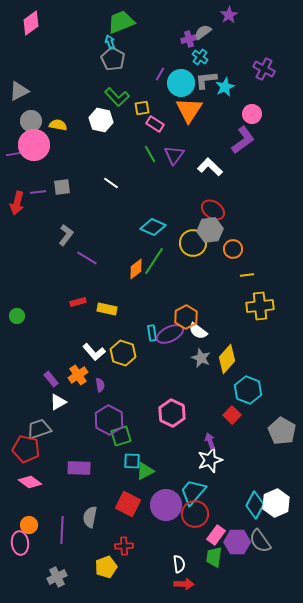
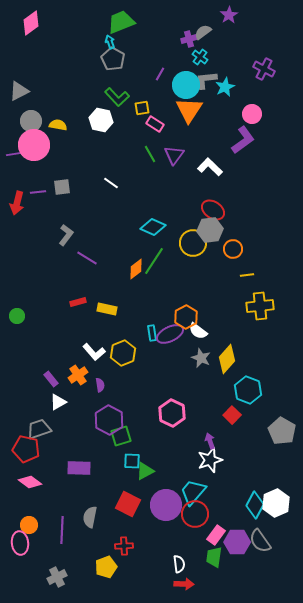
cyan circle at (181, 83): moved 5 px right, 2 px down
yellow hexagon at (123, 353): rotated 20 degrees clockwise
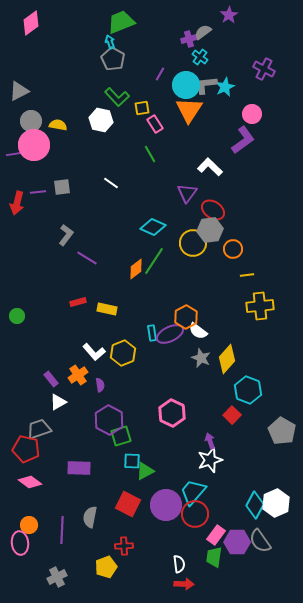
gray L-shape at (206, 80): moved 5 px down
pink rectangle at (155, 124): rotated 24 degrees clockwise
purple triangle at (174, 155): moved 13 px right, 38 px down
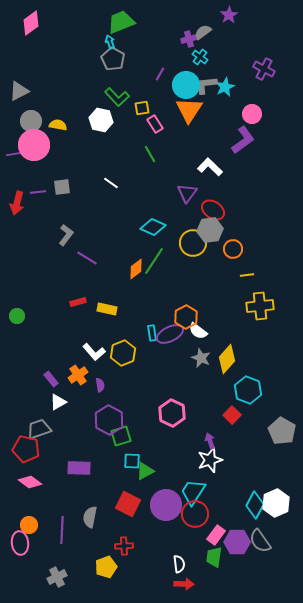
cyan trapezoid at (193, 492): rotated 8 degrees counterclockwise
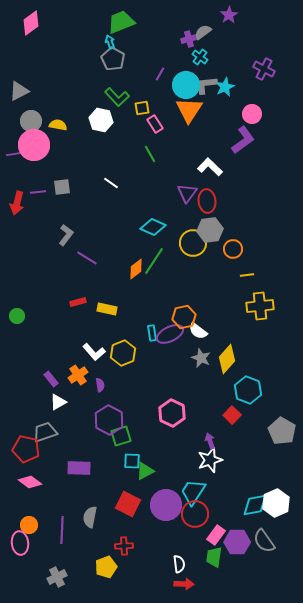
red ellipse at (213, 210): moved 6 px left, 9 px up; rotated 50 degrees clockwise
orange hexagon at (186, 317): moved 2 px left; rotated 15 degrees clockwise
gray trapezoid at (39, 429): moved 6 px right, 3 px down
cyan diamond at (255, 505): rotated 52 degrees clockwise
gray semicircle at (260, 541): moved 4 px right
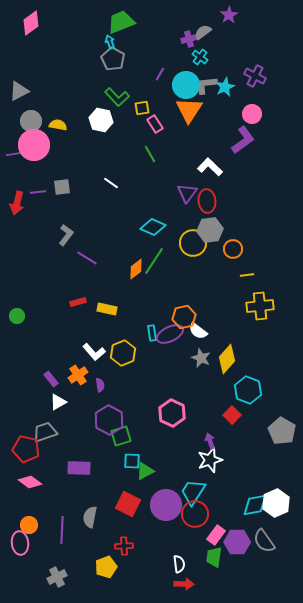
purple cross at (264, 69): moved 9 px left, 7 px down
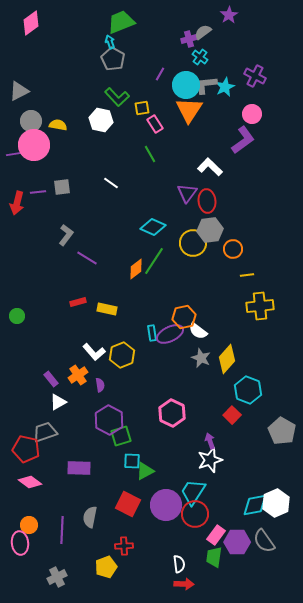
yellow hexagon at (123, 353): moved 1 px left, 2 px down
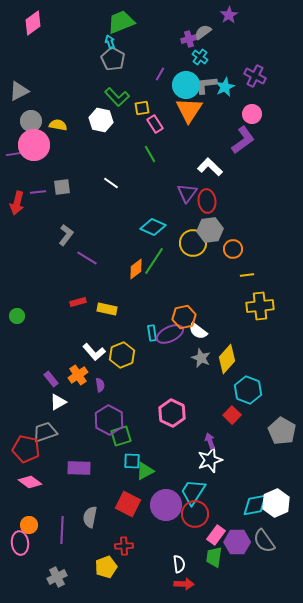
pink diamond at (31, 23): moved 2 px right
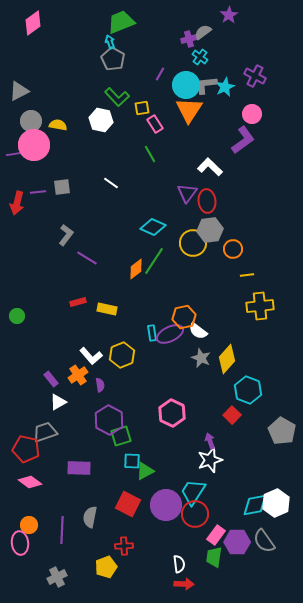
white L-shape at (94, 352): moved 3 px left, 4 px down
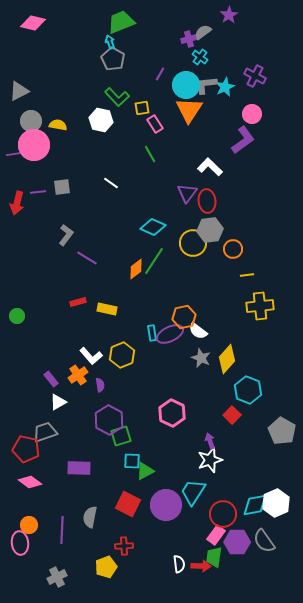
pink diamond at (33, 23): rotated 50 degrees clockwise
red circle at (195, 514): moved 28 px right
red arrow at (184, 584): moved 17 px right, 18 px up
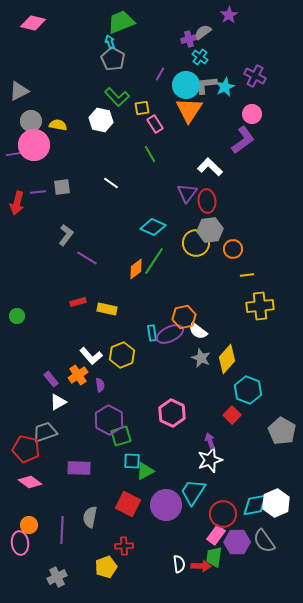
yellow circle at (193, 243): moved 3 px right
